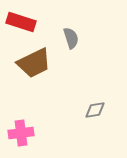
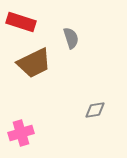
pink cross: rotated 10 degrees counterclockwise
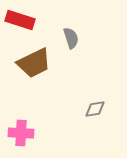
red rectangle: moved 1 px left, 2 px up
gray diamond: moved 1 px up
pink cross: rotated 20 degrees clockwise
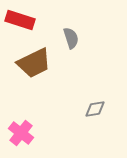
pink cross: rotated 35 degrees clockwise
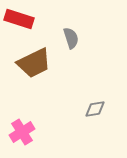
red rectangle: moved 1 px left, 1 px up
pink cross: moved 1 px right, 1 px up; rotated 20 degrees clockwise
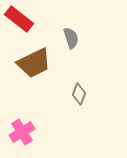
red rectangle: rotated 20 degrees clockwise
gray diamond: moved 16 px left, 15 px up; rotated 60 degrees counterclockwise
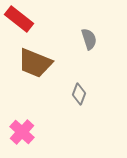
gray semicircle: moved 18 px right, 1 px down
brown trapezoid: moved 1 px right; rotated 48 degrees clockwise
pink cross: rotated 15 degrees counterclockwise
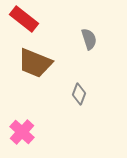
red rectangle: moved 5 px right
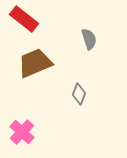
brown trapezoid: rotated 135 degrees clockwise
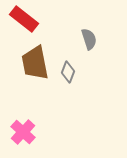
brown trapezoid: rotated 78 degrees counterclockwise
gray diamond: moved 11 px left, 22 px up
pink cross: moved 1 px right
